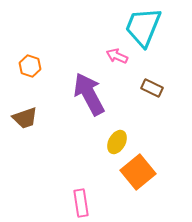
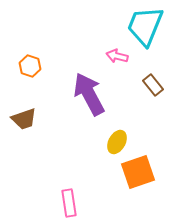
cyan trapezoid: moved 2 px right, 1 px up
pink arrow: rotated 10 degrees counterclockwise
brown rectangle: moved 1 px right, 3 px up; rotated 25 degrees clockwise
brown trapezoid: moved 1 px left, 1 px down
orange square: rotated 20 degrees clockwise
pink rectangle: moved 12 px left
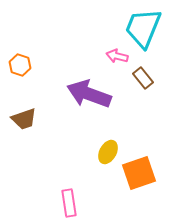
cyan trapezoid: moved 2 px left, 2 px down
orange hexagon: moved 10 px left, 1 px up
brown rectangle: moved 10 px left, 7 px up
purple arrow: rotated 42 degrees counterclockwise
yellow ellipse: moved 9 px left, 10 px down
orange square: moved 1 px right, 1 px down
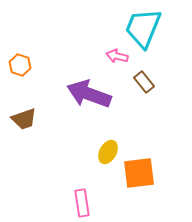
brown rectangle: moved 1 px right, 4 px down
orange square: rotated 12 degrees clockwise
pink rectangle: moved 13 px right
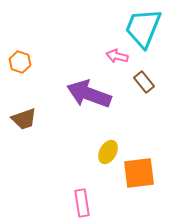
orange hexagon: moved 3 px up
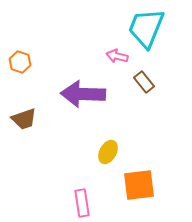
cyan trapezoid: moved 3 px right
purple arrow: moved 6 px left; rotated 18 degrees counterclockwise
orange square: moved 12 px down
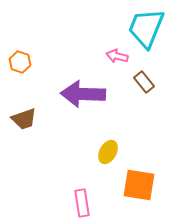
orange square: rotated 16 degrees clockwise
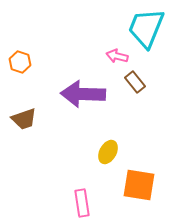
brown rectangle: moved 9 px left
